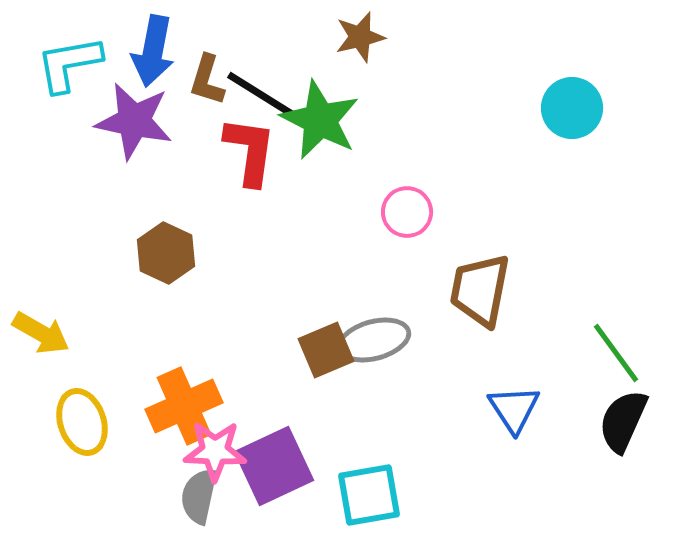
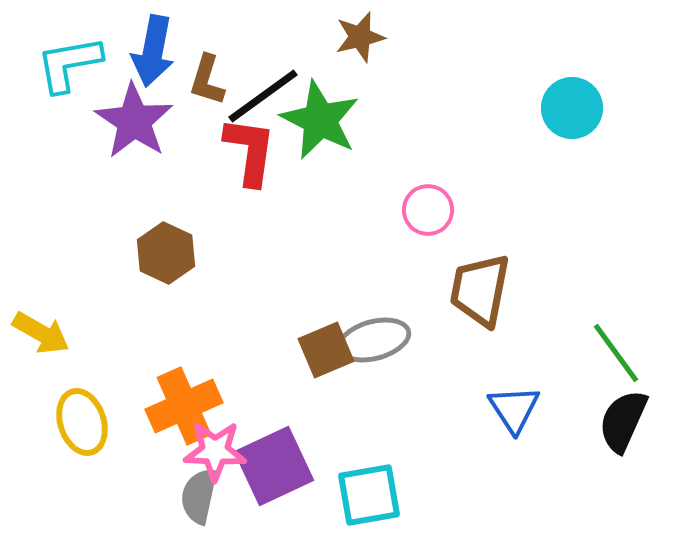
black line: rotated 68 degrees counterclockwise
purple star: rotated 22 degrees clockwise
pink circle: moved 21 px right, 2 px up
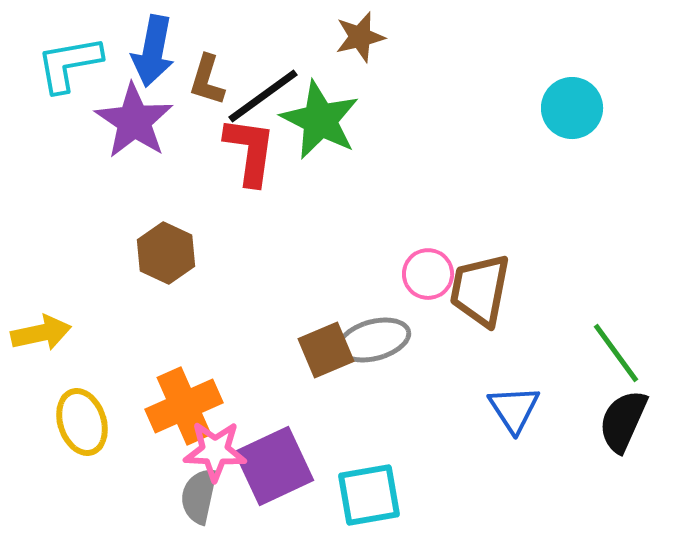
pink circle: moved 64 px down
yellow arrow: rotated 42 degrees counterclockwise
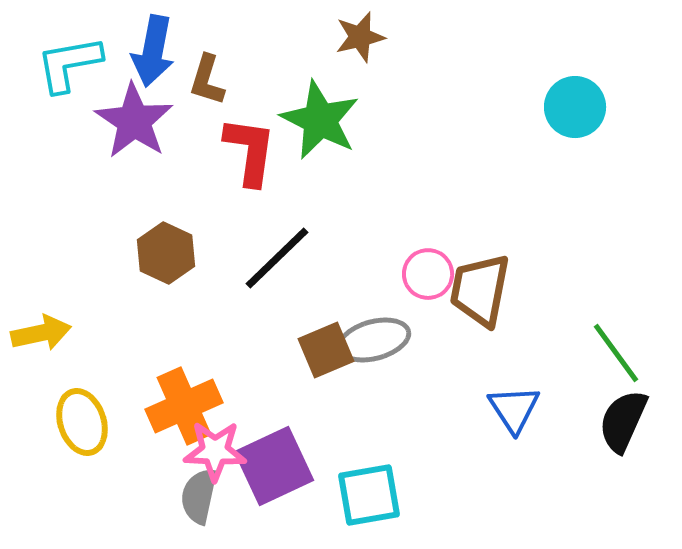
black line: moved 14 px right, 162 px down; rotated 8 degrees counterclockwise
cyan circle: moved 3 px right, 1 px up
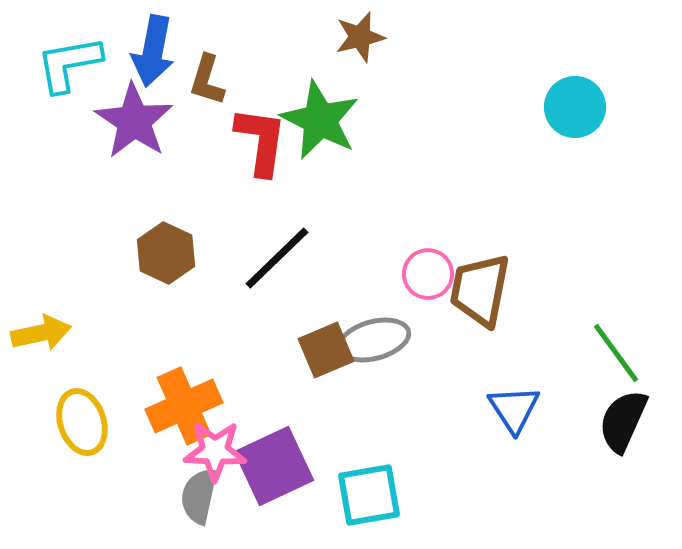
red L-shape: moved 11 px right, 10 px up
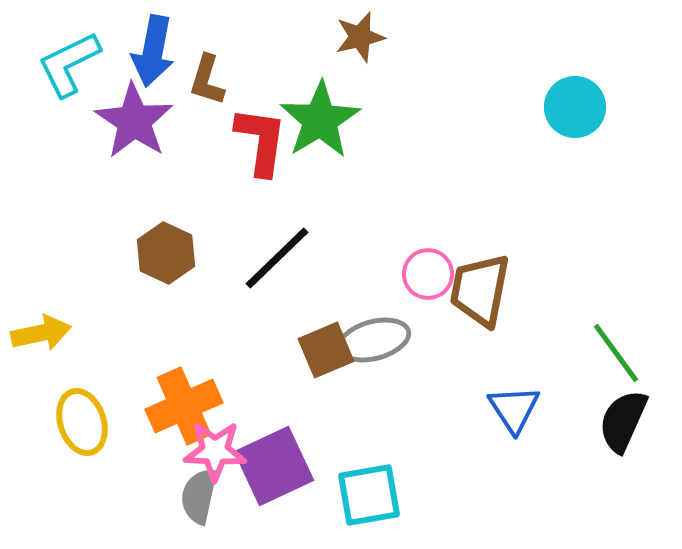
cyan L-shape: rotated 16 degrees counterclockwise
green star: rotated 14 degrees clockwise
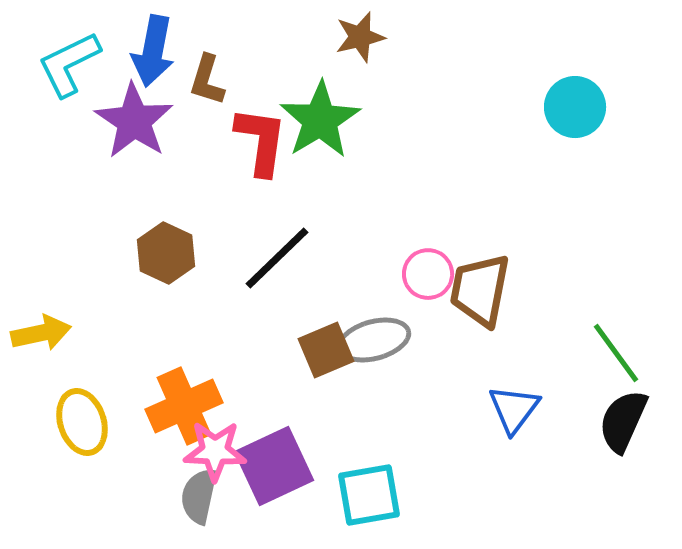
blue triangle: rotated 10 degrees clockwise
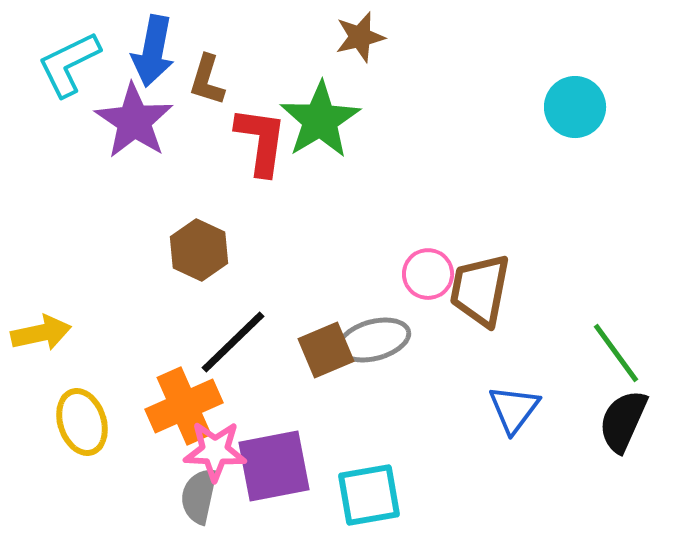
brown hexagon: moved 33 px right, 3 px up
black line: moved 44 px left, 84 px down
purple square: rotated 14 degrees clockwise
